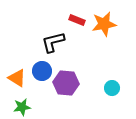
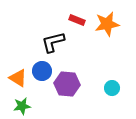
orange star: moved 3 px right
orange triangle: moved 1 px right
purple hexagon: moved 1 px right, 1 px down
green star: moved 1 px up
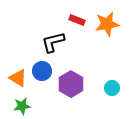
purple hexagon: moved 4 px right; rotated 25 degrees clockwise
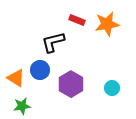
blue circle: moved 2 px left, 1 px up
orange triangle: moved 2 px left
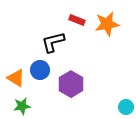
cyan circle: moved 14 px right, 19 px down
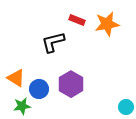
blue circle: moved 1 px left, 19 px down
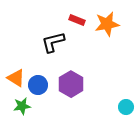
blue circle: moved 1 px left, 4 px up
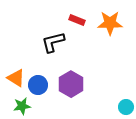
orange star: moved 3 px right, 1 px up; rotated 10 degrees clockwise
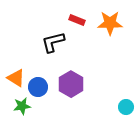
blue circle: moved 2 px down
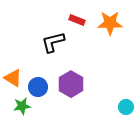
orange triangle: moved 3 px left
